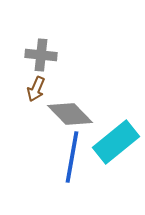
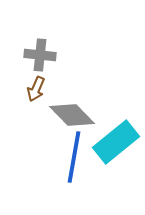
gray cross: moved 1 px left
gray diamond: moved 2 px right, 1 px down
blue line: moved 2 px right
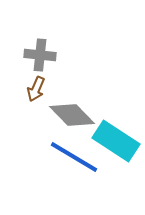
cyan rectangle: moved 1 px up; rotated 72 degrees clockwise
blue line: rotated 69 degrees counterclockwise
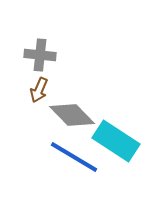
brown arrow: moved 3 px right, 1 px down
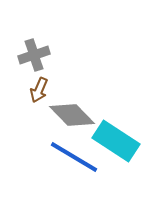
gray cross: moved 6 px left; rotated 24 degrees counterclockwise
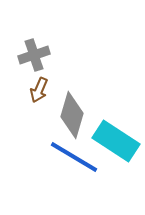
gray diamond: rotated 60 degrees clockwise
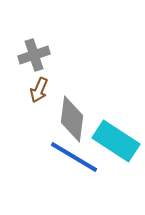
gray diamond: moved 4 px down; rotated 9 degrees counterclockwise
